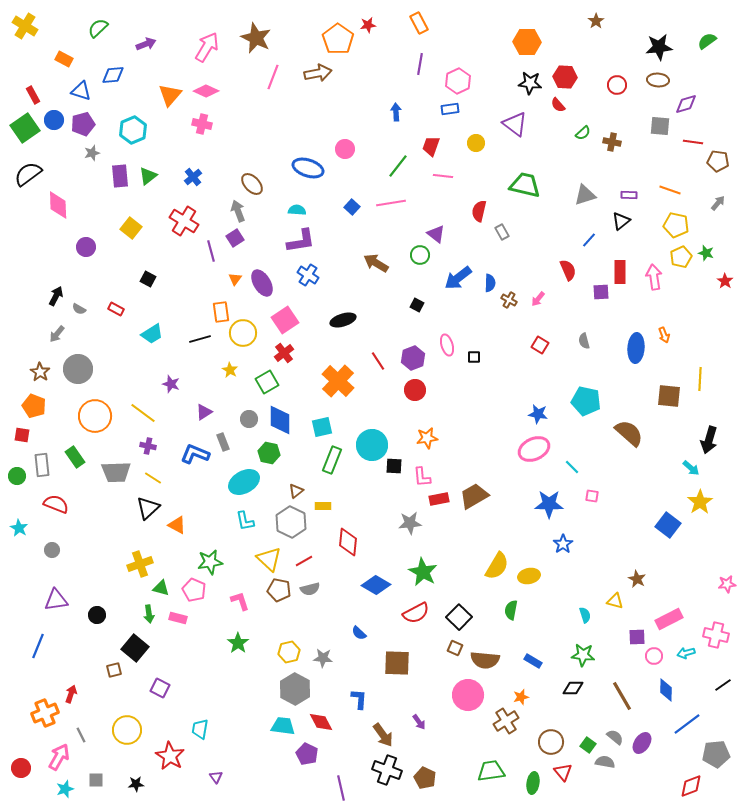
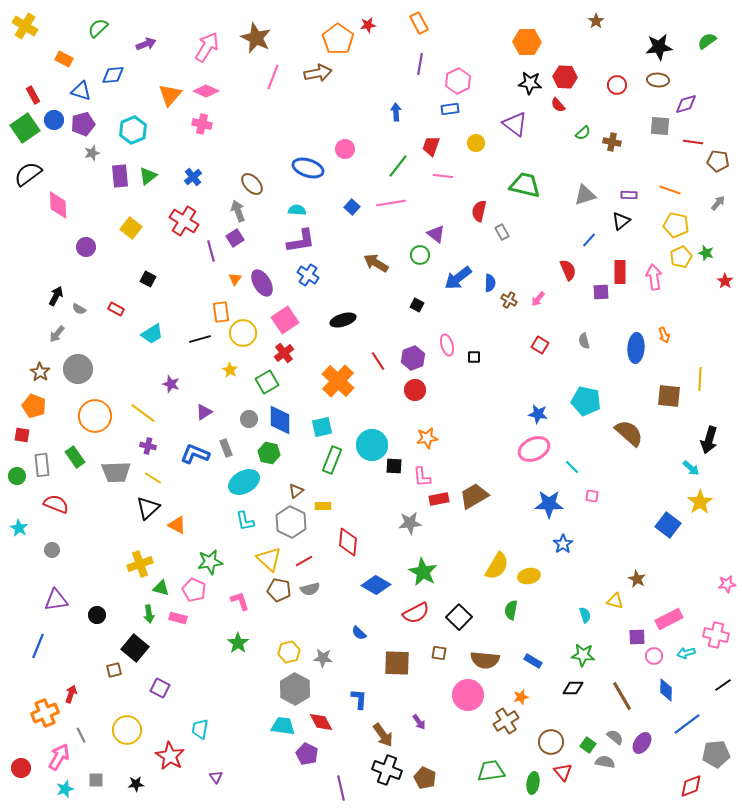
gray rectangle at (223, 442): moved 3 px right, 6 px down
brown square at (455, 648): moved 16 px left, 5 px down; rotated 14 degrees counterclockwise
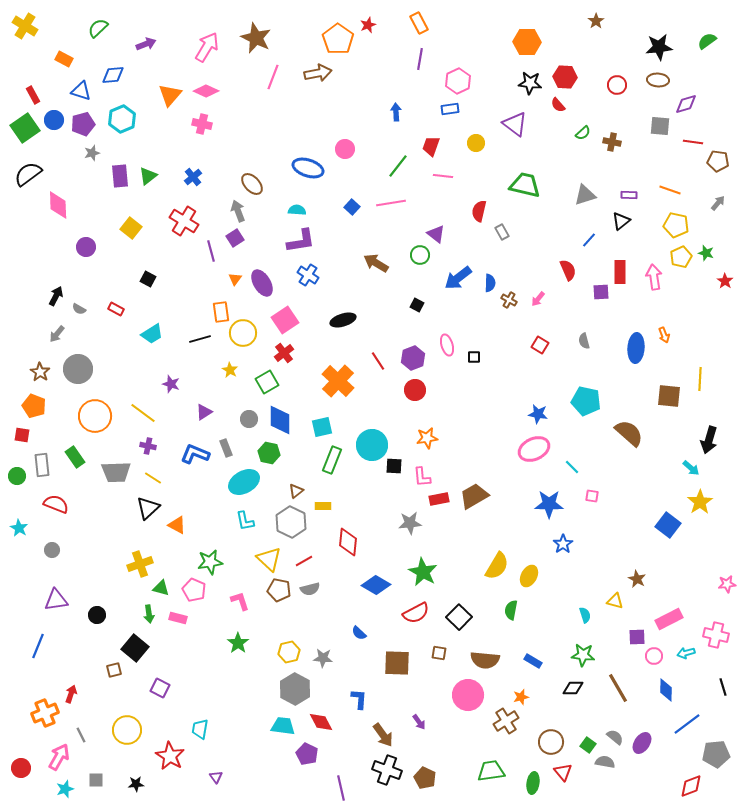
red star at (368, 25): rotated 14 degrees counterclockwise
purple line at (420, 64): moved 5 px up
cyan hexagon at (133, 130): moved 11 px left, 11 px up
yellow ellipse at (529, 576): rotated 50 degrees counterclockwise
black line at (723, 685): moved 2 px down; rotated 72 degrees counterclockwise
brown line at (622, 696): moved 4 px left, 8 px up
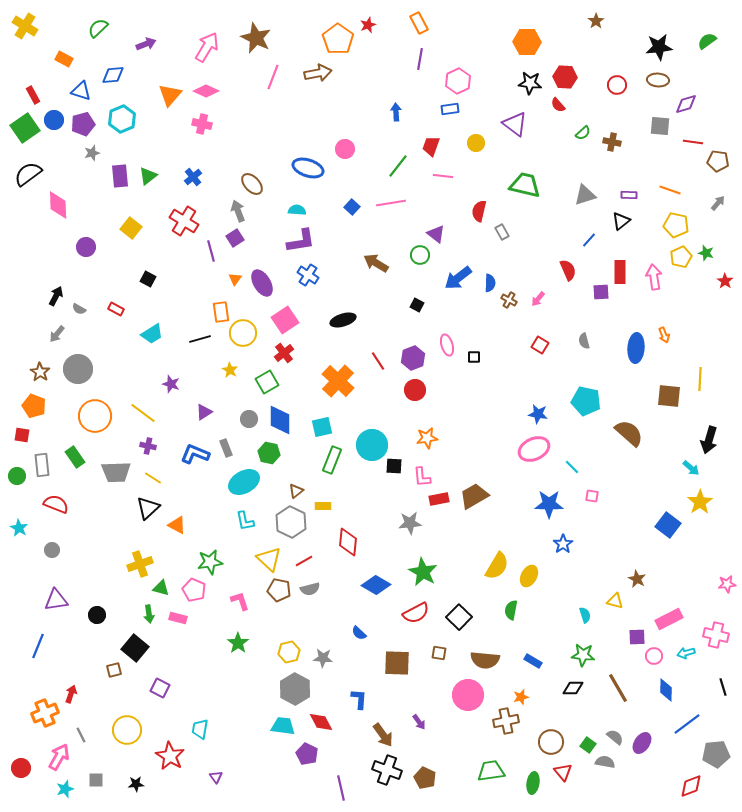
brown cross at (506, 721): rotated 20 degrees clockwise
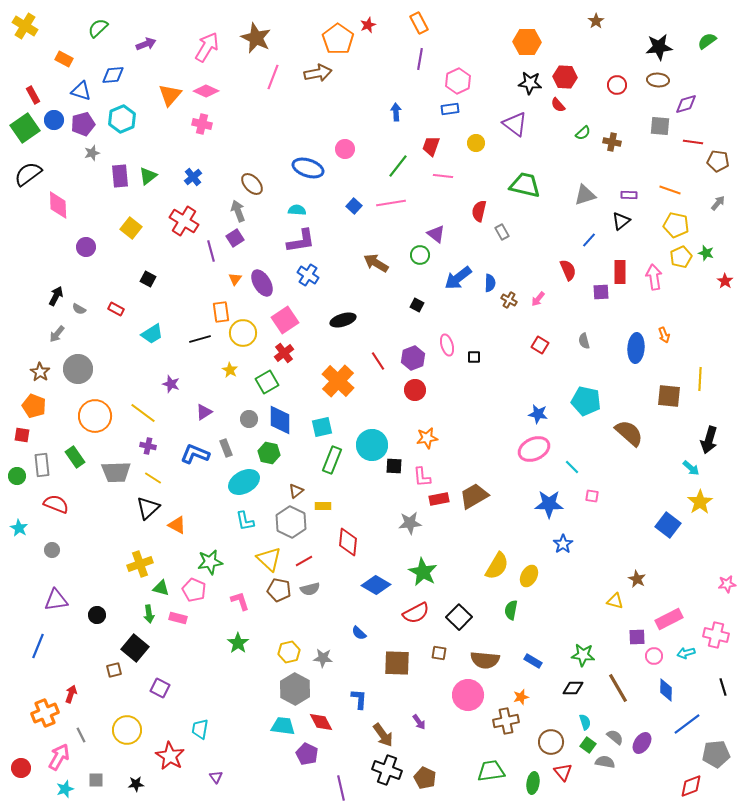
blue square at (352, 207): moved 2 px right, 1 px up
cyan semicircle at (585, 615): moved 107 px down
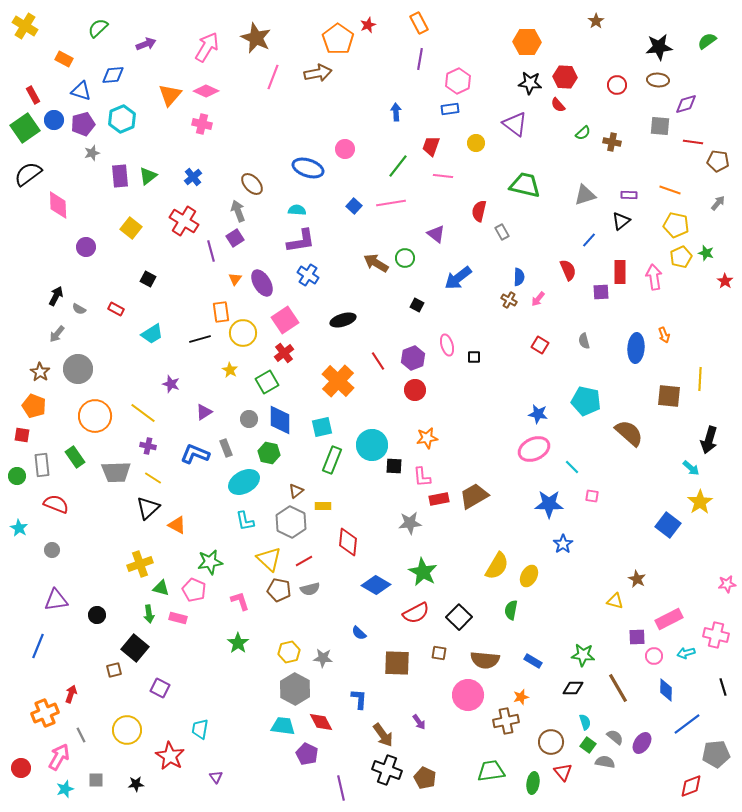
green circle at (420, 255): moved 15 px left, 3 px down
blue semicircle at (490, 283): moved 29 px right, 6 px up
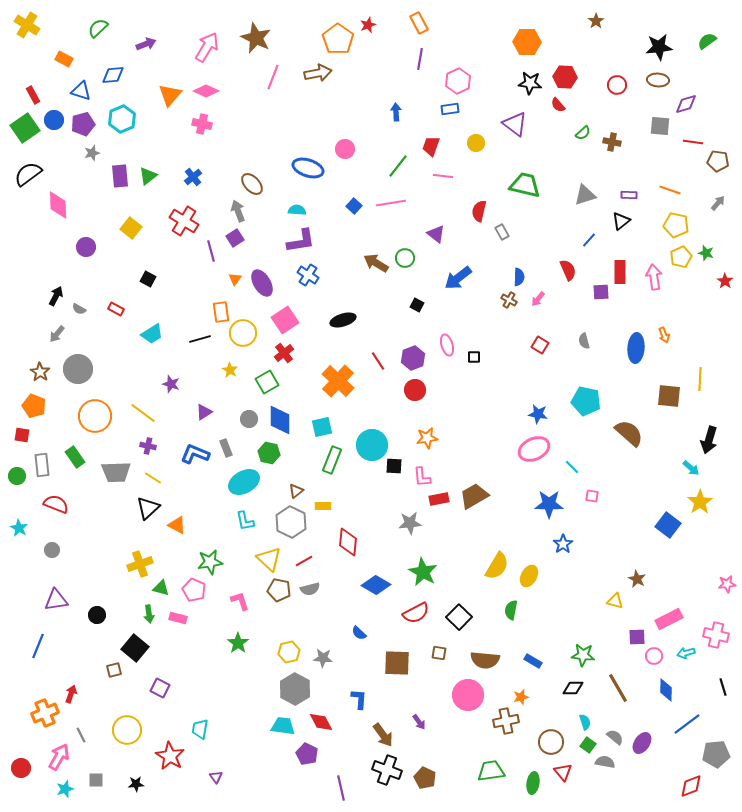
yellow cross at (25, 26): moved 2 px right, 1 px up
